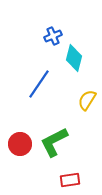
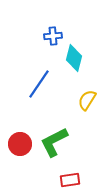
blue cross: rotated 18 degrees clockwise
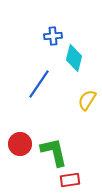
green L-shape: moved 10 px down; rotated 104 degrees clockwise
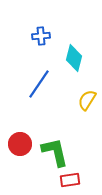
blue cross: moved 12 px left
green L-shape: moved 1 px right
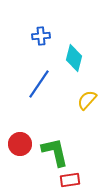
yellow semicircle: rotated 10 degrees clockwise
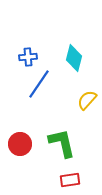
blue cross: moved 13 px left, 21 px down
green L-shape: moved 7 px right, 9 px up
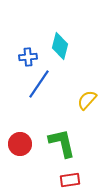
cyan diamond: moved 14 px left, 12 px up
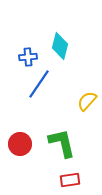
yellow semicircle: moved 1 px down
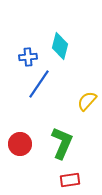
green L-shape: rotated 36 degrees clockwise
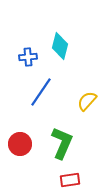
blue line: moved 2 px right, 8 px down
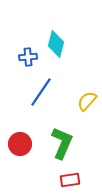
cyan diamond: moved 4 px left, 2 px up
